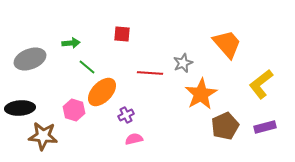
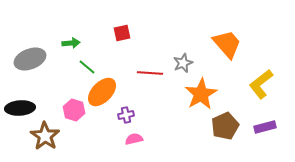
red square: moved 1 px up; rotated 18 degrees counterclockwise
purple cross: rotated 14 degrees clockwise
brown star: moved 2 px right; rotated 28 degrees clockwise
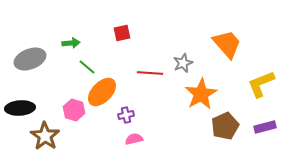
yellow L-shape: rotated 16 degrees clockwise
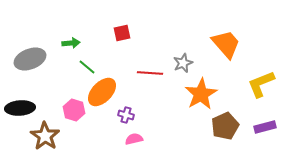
orange trapezoid: moved 1 px left
purple cross: rotated 28 degrees clockwise
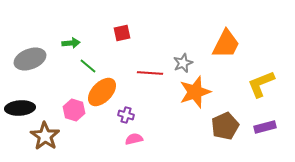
orange trapezoid: rotated 68 degrees clockwise
green line: moved 1 px right, 1 px up
orange star: moved 6 px left, 2 px up; rotated 12 degrees clockwise
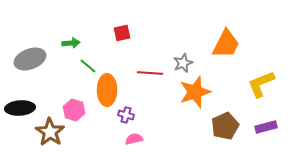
orange ellipse: moved 5 px right, 2 px up; rotated 44 degrees counterclockwise
purple rectangle: moved 1 px right
brown star: moved 5 px right, 4 px up
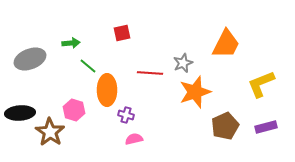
black ellipse: moved 5 px down
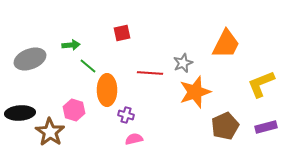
green arrow: moved 2 px down
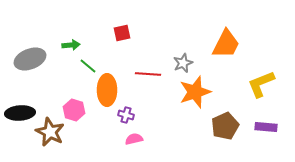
red line: moved 2 px left, 1 px down
purple rectangle: rotated 20 degrees clockwise
brown star: rotated 8 degrees counterclockwise
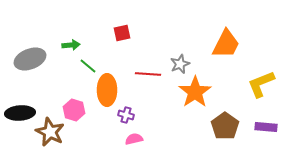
gray star: moved 3 px left, 1 px down
orange star: rotated 16 degrees counterclockwise
brown pentagon: rotated 12 degrees counterclockwise
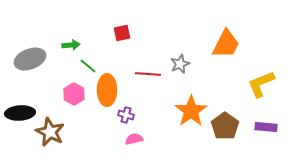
orange star: moved 4 px left, 19 px down
pink hexagon: moved 16 px up; rotated 10 degrees clockwise
